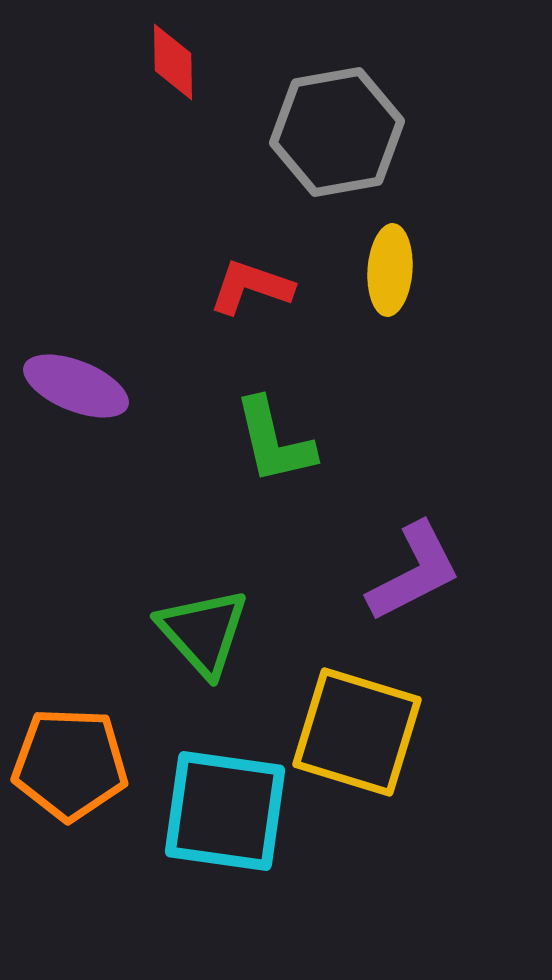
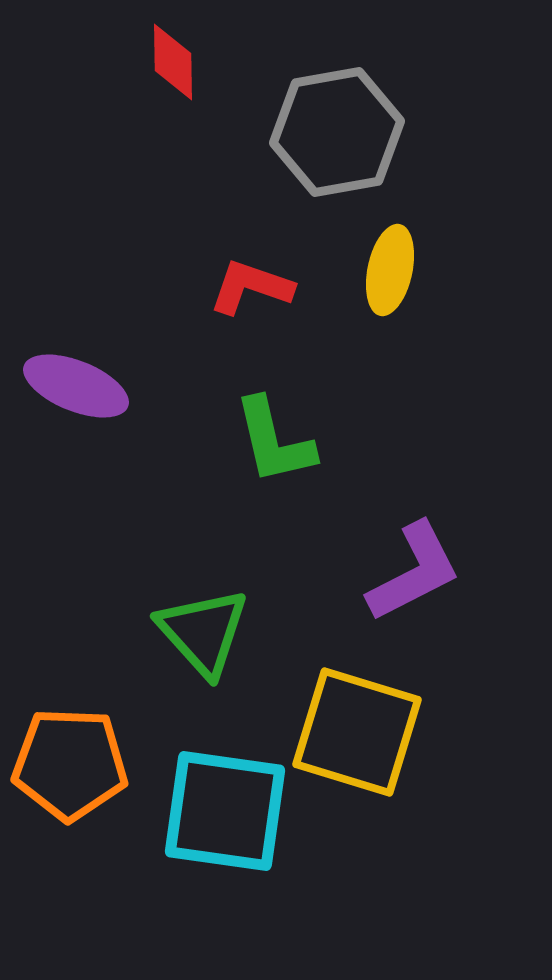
yellow ellipse: rotated 8 degrees clockwise
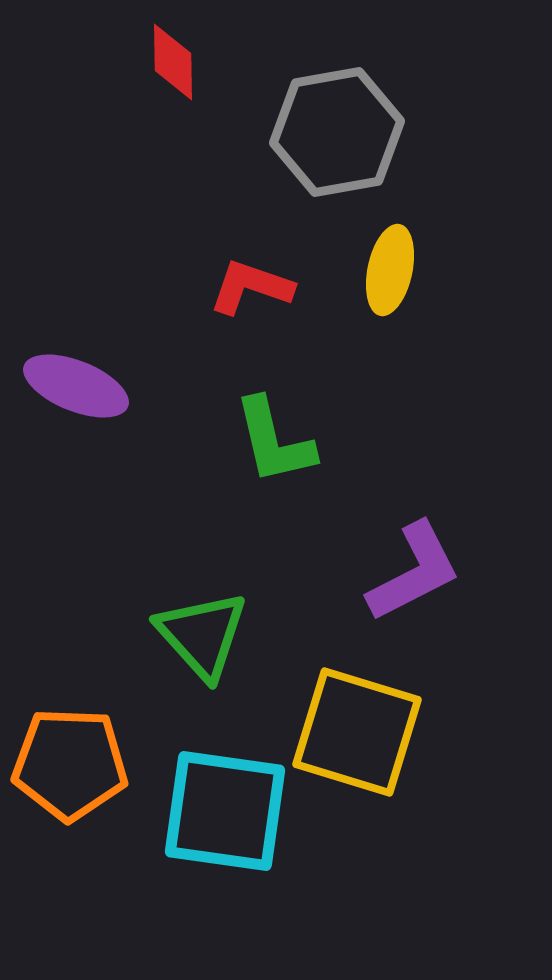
green triangle: moved 1 px left, 3 px down
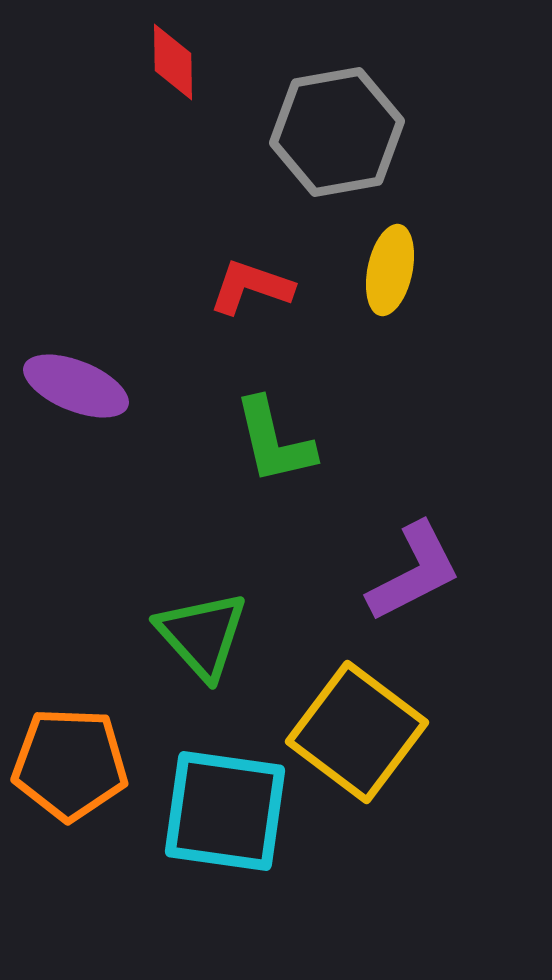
yellow square: rotated 20 degrees clockwise
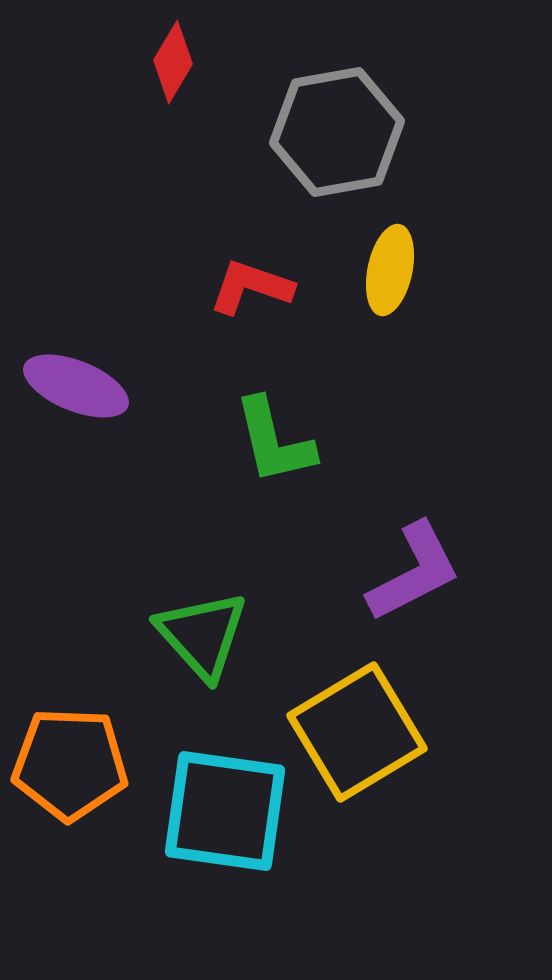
red diamond: rotated 32 degrees clockwise
yellow square: rotated 22 degrees clockwise
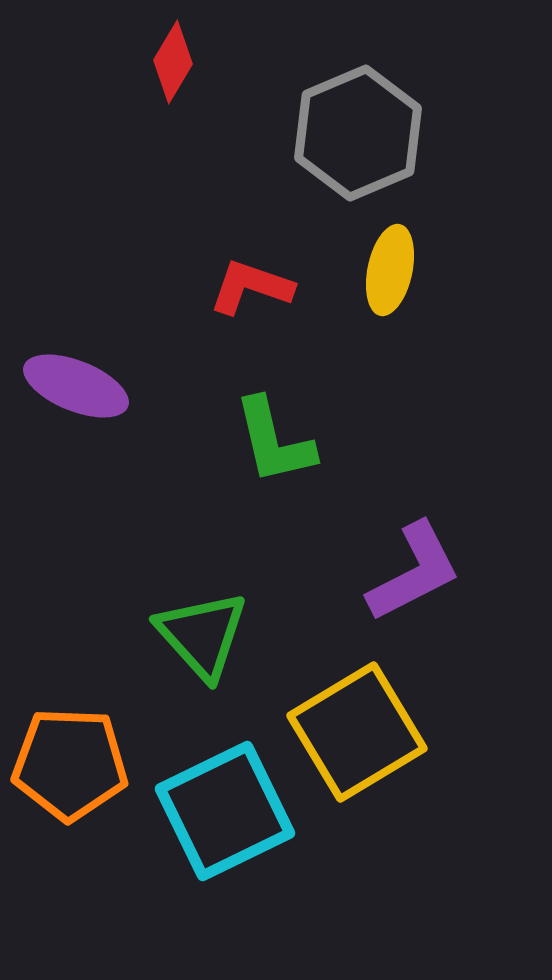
gray hexagon: moved 21 px right, 1 px down; rotated 13 degrees counterclockwise
cyan square: rotated 34 degrees counterclockwise
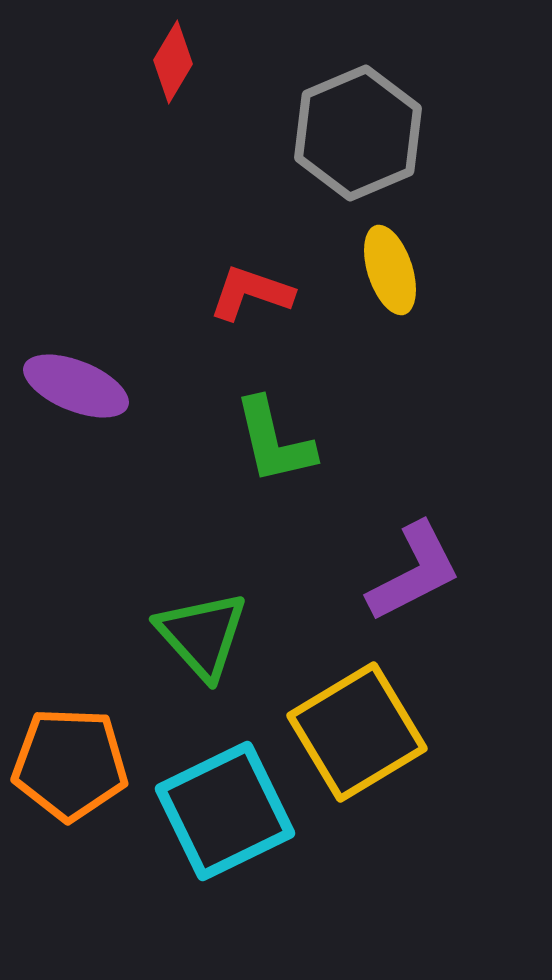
yellow ellipse: rotated 30 degrees counterclockwise
red L-shape: moved 6 px down
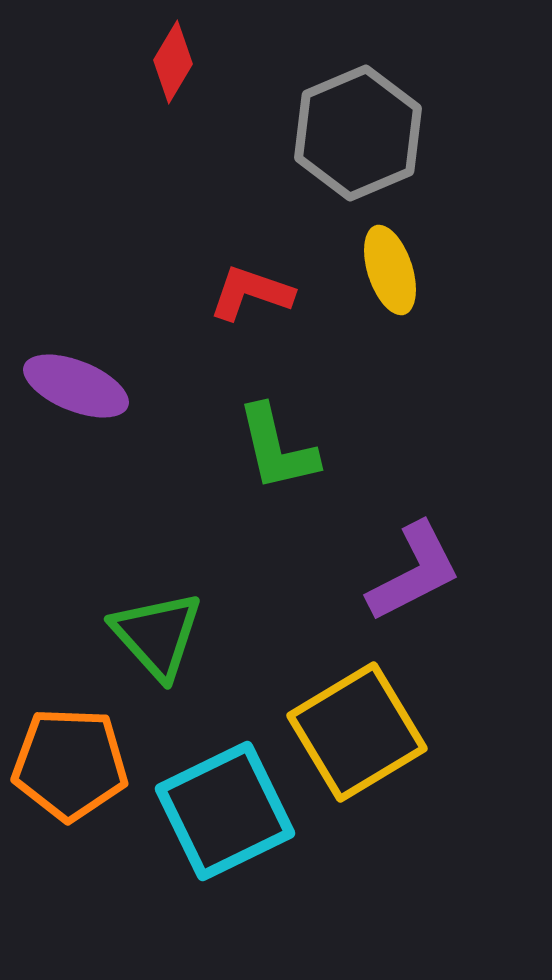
green L-shape: moved 3 px right, 7 px down
green triangle: moved 45 px left
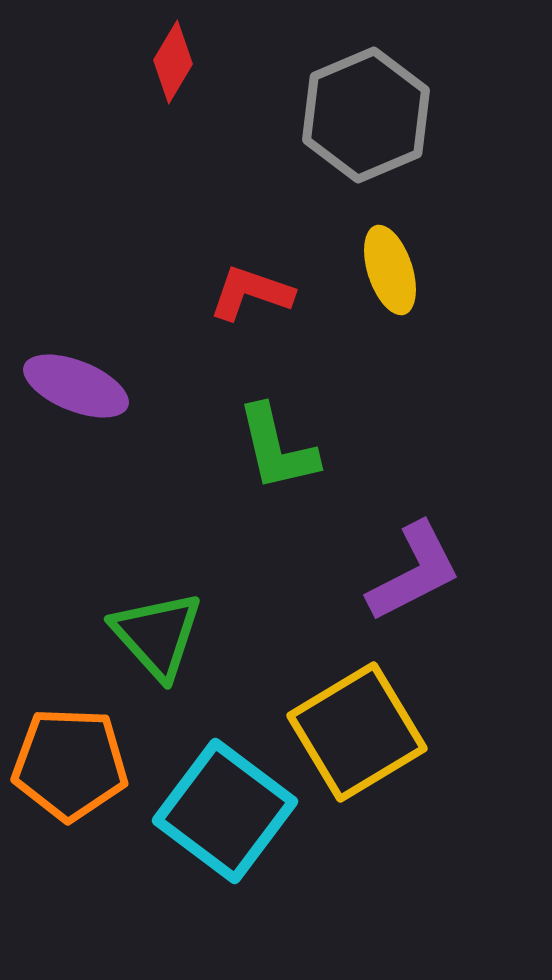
gray hexagon: moved 8 px right, 18 px up
cyan square: rotated 27 degrees counterclockwise
